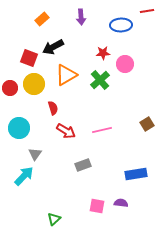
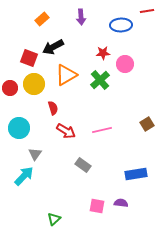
gray rectangle: rotated 56 degrees clockwise
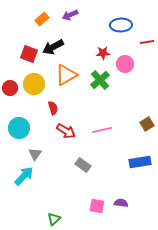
red line: moved 31 px down
purple arrow: moved 11 px left, 2 px up; rotated 70 degrees clockwise
red square: moved 4 px up
blue rectangle: moved 4 px right, 12 px up
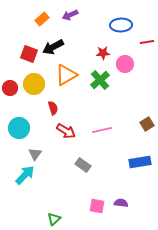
cyan arrow: moved 1 px right, 1 px up
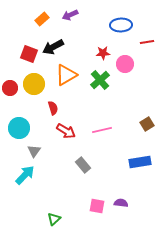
gray triangle: moved 1 px left, 3 px up
gray rectangle: rotated 14 degrees clockwise
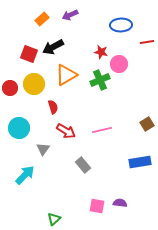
red star: moved 2 px left, 1 px up; rotated 16 degrees clockwise
pink circle: moved 6 px left
green cross: rotated 18 degrees clockwise
red semicircle: moved 1 px up
gray triangle: moved 9 px right, 2 px up
purple semicircle: moved 1 px left
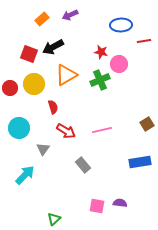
red line: moved 3 px left, 1 px up
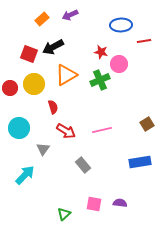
pink square: moved 3 px left, 2 px up
green triangle: moved 10 px right, 5 px up
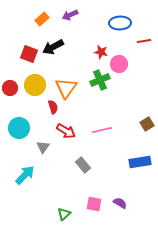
blue ellipse: moved 1 px left, 2 px up
orange triangle: moved 13 px down; rotated 25 degrees counterclockwise
yellow circle: moved 1 px right, 1 px down
gray triangle: moved 2 px up
purple semicircle: rotated 24 degrees clockwise
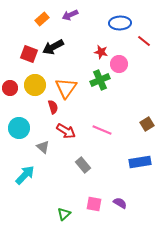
red line: rotated 48 degrees clockwise
pink line: rotated 36 degrees clockwise
gray triangle: rotated 24 degrees counterclockwise
